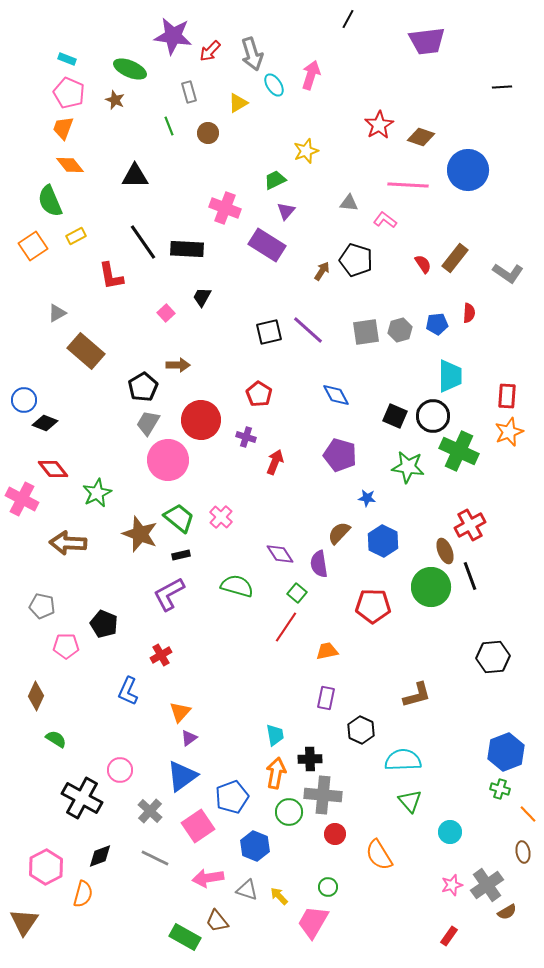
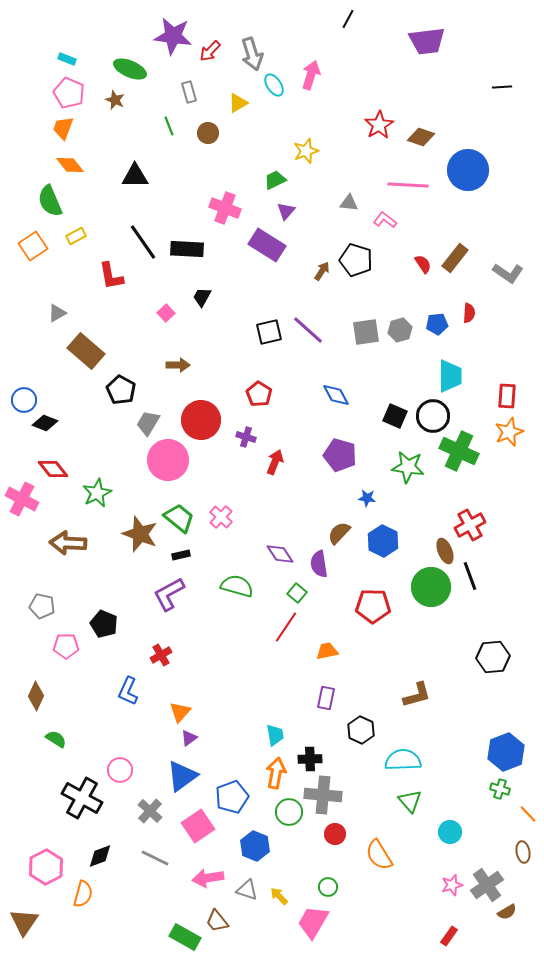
black pentagon at (143, 387): moved 22 px left, 3 px down; rotated 12 degrees counterclockwise
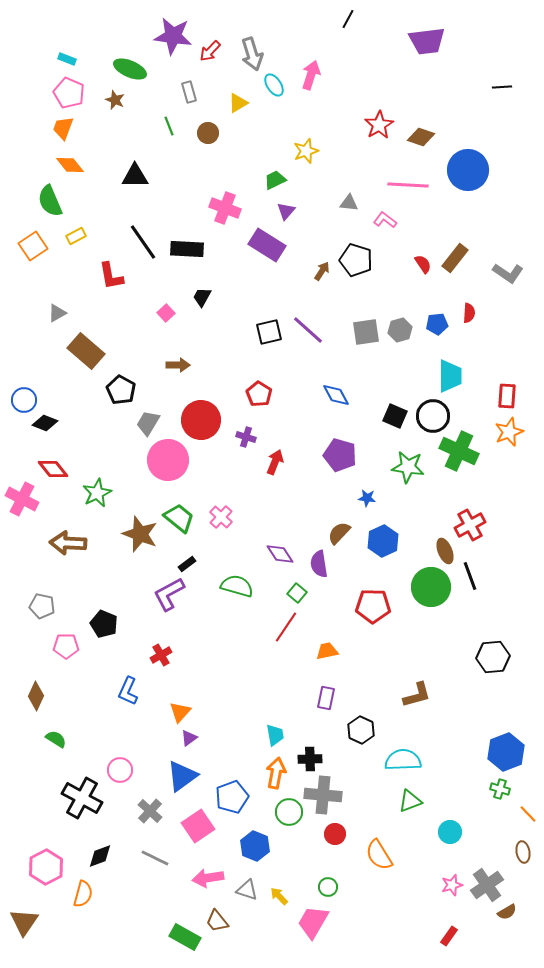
blue hexagon at (383, 541): rotated 8 degrees clockwise
black rectangle at (181, 555): moved 6 px right, 9 px down; rotated 24 degrees counterclockwise
green triangle at (410, 801): rotated 50 degrees clockwise
